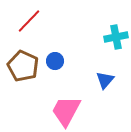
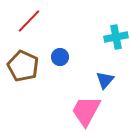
blue circle: moved 5 px right, 4 px up
pink trapezoid: moved 20 px right
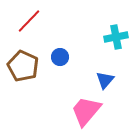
pink trapezoid: rotated 12 degrees clockwise
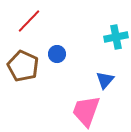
blue circle: moved 3 px left, 3 px up
pink trapezoid: rotated 20 degrees counterclockwise
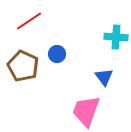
red line: rotated 12 degrees clockwise
cyan cross: rotated 15 degrees clockwise
blue triangle: moved 1 px left, 3 px up; rotated 18 degrees counterclockwise
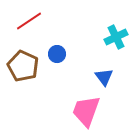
cyan cross: rotated 30 degrees counterclockwise
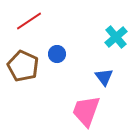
cyan cross: rotated 15 degrees counterclockwise
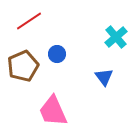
brown pentagon: rotated 24 degrees clockwise
pink trapezoid: moved 33 px left; rotated 44 degrees counterclockwise
